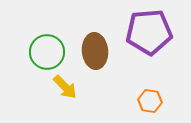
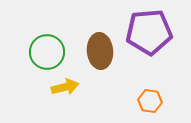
brown ellipse: moved 5 px right
yellow arrow: rotated 60 degrees counterclockwise
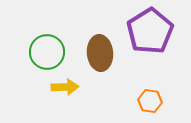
purple pentagon: moved 1 px right, 1 px up; rotated 27 degrees counterclockwise
brown ellipse: moved 2 px down
yellow arrow: rotated 12 degrees clockwise
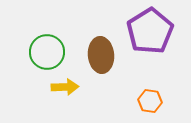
brown ellipse: moved 1 px right, 2 px down
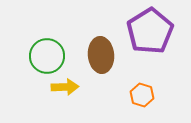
green circle: moved 4 px down
orange hexagon: moved 8 px left, 6 px up; rotated 10 degrees clockwise
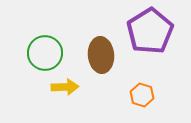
green circle: moved 2 px left, 3 px up
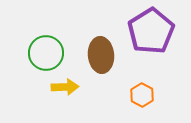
purple pentagon: moved 1 px right
green circle: moved 1 px right
orange hexagon: rotated 10 degrees clockwise
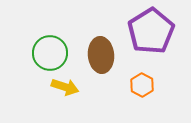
green circle: moved 4 px right
yellow arrow: rotated 20 degrees clockwise
orange hexagon: moved 10 px up
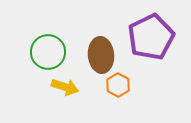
purple pentagon: moved 6 px down; rotated 6 degrees clockwise
green circle: moved 2 px left, 1 px up
orange hexagon: moved 24 px left
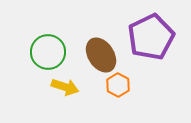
brown ellipse: rotated 28 degrees counterclockwise
